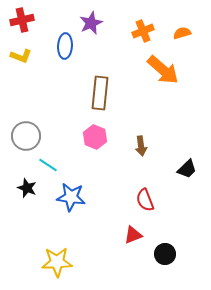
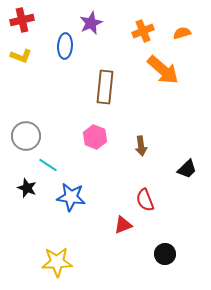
brown rectangle: moved 5 px right, 6 px up
red triangle: moved 10 px left, 10 px up
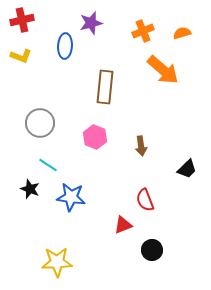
purple star: rotated 10 degrees clockwise
gray circle: moved 14 px right, 13 px up
black star: moved 3 px right, 1 px down
black circle: moved 13 px left, 4 px up
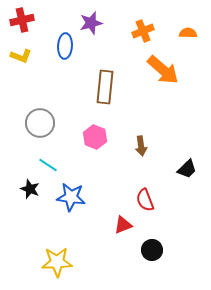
orange semicircle: moved 6 px right; rotated 18 degrees clockwise
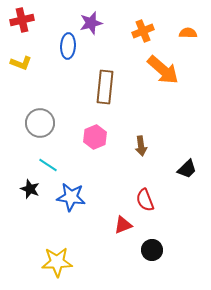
blue ellipse: moved 3 px right
yellow L-shape: moved 7 px down
pink hexagon: rotated 15 degrees clockwise
